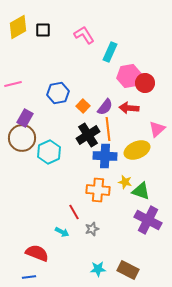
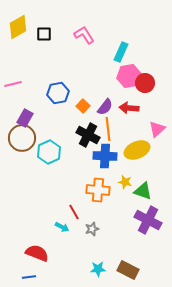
black square: moved 1 px right, 4 px down
cyan rectangle: moved 11 px right
black cross: rotated 30 degrees counterclockwise
green triangle: moved 2 px right
cyan arrow: moved 5 px up
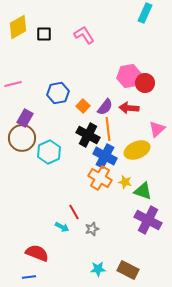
cyan rectangle: moved 24 px right, 39 px up
blue cross: rotated 25 degrees clockwise
orange cross: moved 2 px right, 12 px up; rotated 25 degrees clockwise
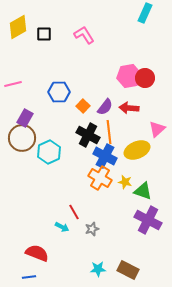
red circle: moved 5 px up
blue hexagon: moved 1 px right, 1 px up; rotated 10 degrees clockwise
orange line: moved 1 px right, 3 px down
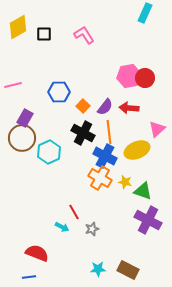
pink line: moved 1 px down
black cross: moved 5 px left, 2 px up
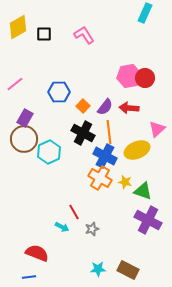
pink line: moved 2 px right, 1 px up; rotated 24 degrees counterclockwise
brown circle: moved 2 px right, 1 px down
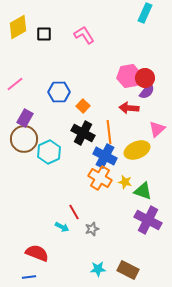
purple semicircle: moved 42 px right, 16 px up
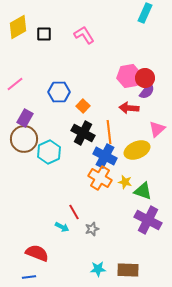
brown rectangle: rotated 25 degrees counterclockwise
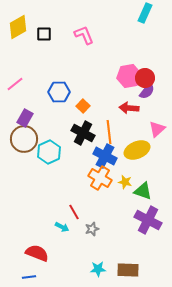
pink L-shape: rotated 10 degrees clockwise
